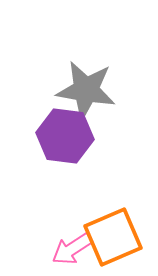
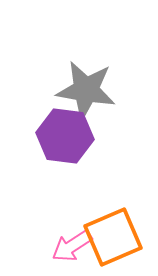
pink arrow: moved 3 px up
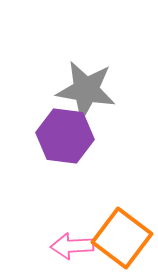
orange square: moved 9 px right, 1 px down; rotated 30 degrees counterclockwise
pink arrow: rotated 30 degrees clockwise
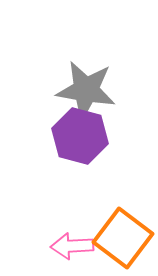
purple hexagon: moved 15 px right; rotated 8 degrees clockwise
orange square: moved 1 px right
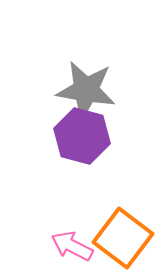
purple hexagon: moved 2 px right
pink arrow: rotated 30 degrees clockwise
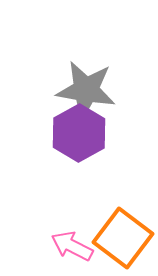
purple hexagon: moved 3 px left, 3 px up; rotated 16 degrees clockwise
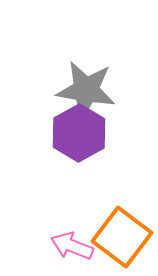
orange square: moved 1 px left, 1 px up
pink arrow: rotated 6 degrees counterclockwise
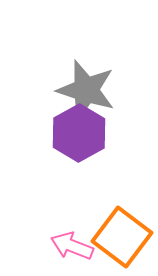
gray star: rotated 8 degrees clockwise
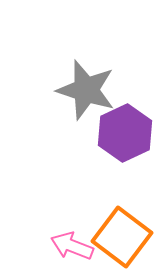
purple hexagon: moved 46 px right; rotated 4 degrees clockwise
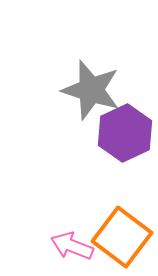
gray star: moved 5 px right
